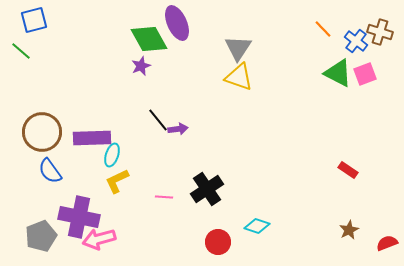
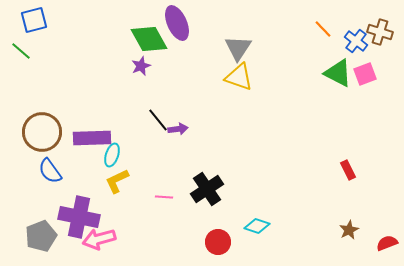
red rectangle: rotated 30 degrees clockwise
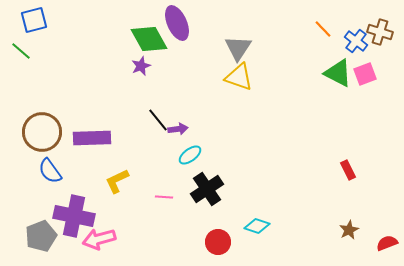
cyan ellipse: moved 78 px right; rotated 35 degrees clockwise
purple cross: moved 5 px left, 1 px up
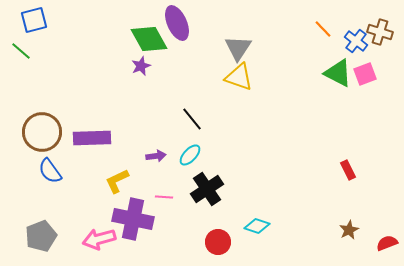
black line: moved 34 px right, 1 px up
purple arrow: moved 22 px left, 27 px down
cyan ellipse: rotated 10 degrees counterclockwise
purple cross: moved 59 px right, 3 px down
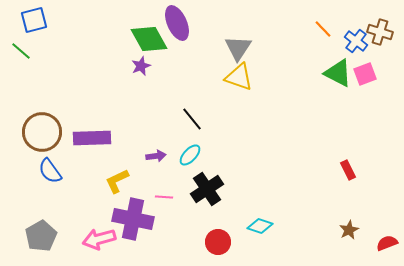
cyan diamond: moved 3 px right
gray pentagon: rotated 8 degrees counterclockwise
